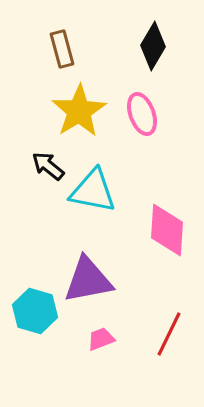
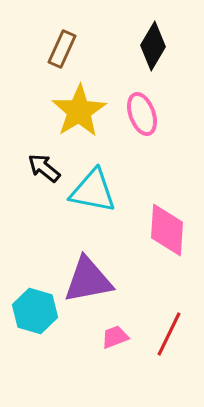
brown rectangle: rotated 39 degrees clockwise
black arrow: moved 4 px left, 2 px down
pink trapezoid: moved 14 px right, 2 px up
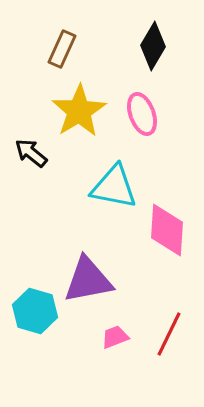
black arrow: moved 13 px left, 15 px up
cyan triangle: moved 21 px right, 4 px up
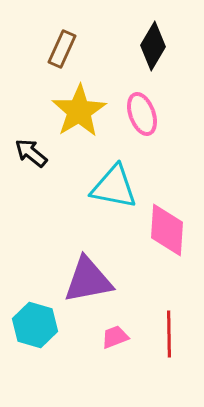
cyan hexagon: moved 14 px down
red line: rotated 27 degrees counterclockwise
